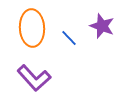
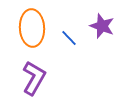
purple L-shape: rotated 108 degrees counterclockwise
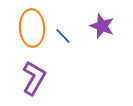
blue line: moved 6 px left, 2 px up
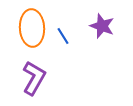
blue line: rotated 12 degrees clockwise
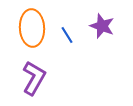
blue line: moved 4 px right, 1 px up
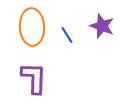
orange ellipse: moved 1 px up
purple L-shape: rotated 28 degrees counterclockwise
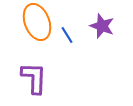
orange ellipse: moved 5 px right, 5 px up; rotated 18 degrees counterclockwise
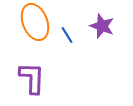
orange ellipse: moved 2 px left
purple L-shape: moved 2 px left
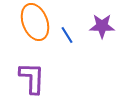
purple star: rotated 20 degrees counterclockwise
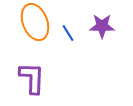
blue line: moved 1 px right, 2 px up
